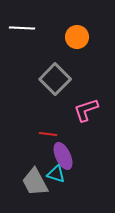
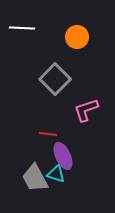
gray trapezoid: moved 4 px up
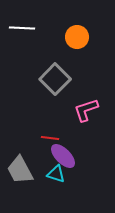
red line: moved 2 px right, 4 px down
purple ellipse: rotated 20 degrees counterclockwise
gray trapezoid: moved 15 px left, 8 px up
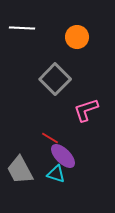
red line: rotated 24 degrees clockwise
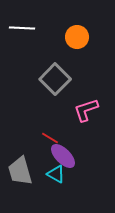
gray trapezoid: moved 1 px down; rotated 12 degrees clockwise
cyan triangle: rotated 12 degrees clockwise
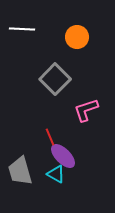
white line: moved 1 px down
red line: moved 1 px up; rotated 36 degrees clockwise
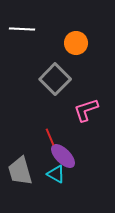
orange circle: moved 1 px left, 6 px down
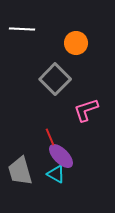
purple ellipse: moved 2 px left
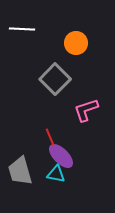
cyan triangle: rotated 18 degrees counterclockwise
